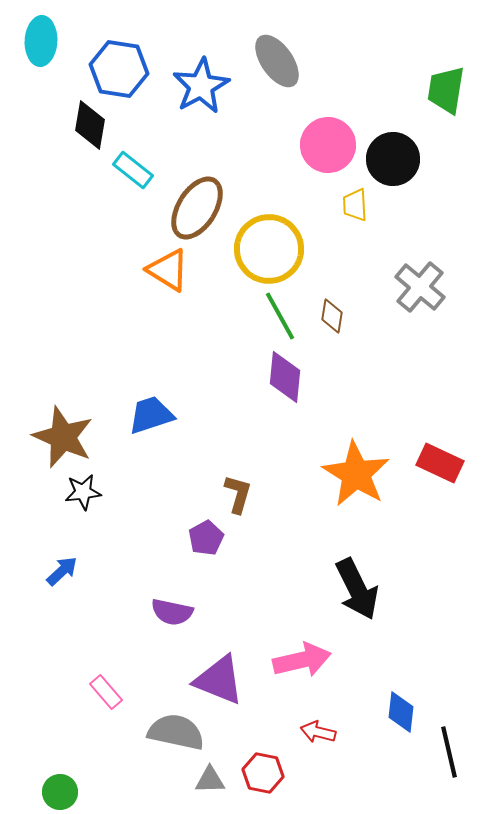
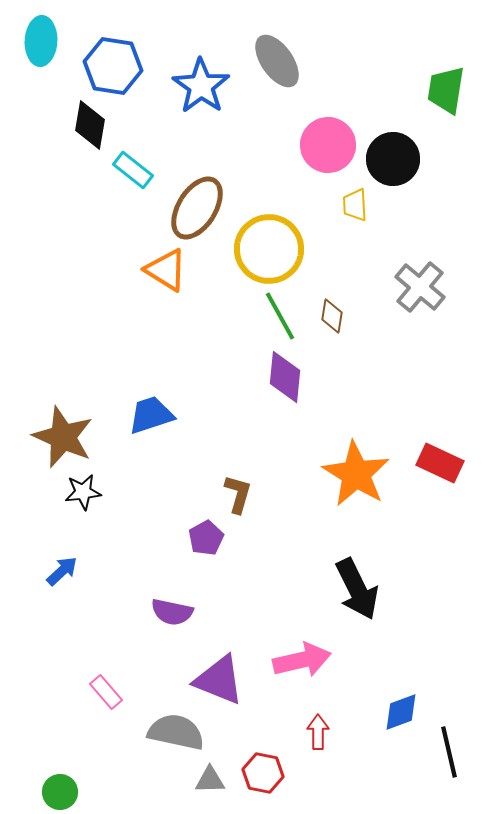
blue hexagon: moved 6 px left, 3 px up
blue star: rotated 8 degrees counterclockwise
orange triangle: moved 2 px left
blue diamond: rotated 63 degrees clockwise
red arrow: rotated 76 degrees clockwise
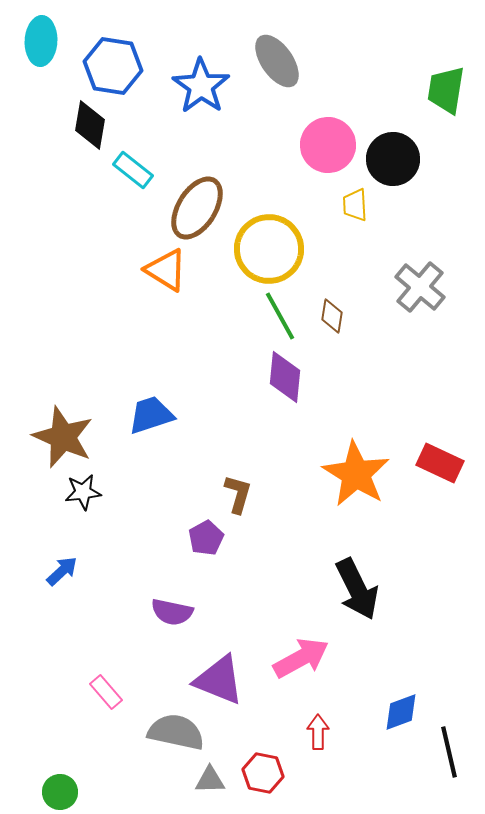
pink arrow: moved 1 px left, 2 px up; rotated 16 degrees counterclockwise
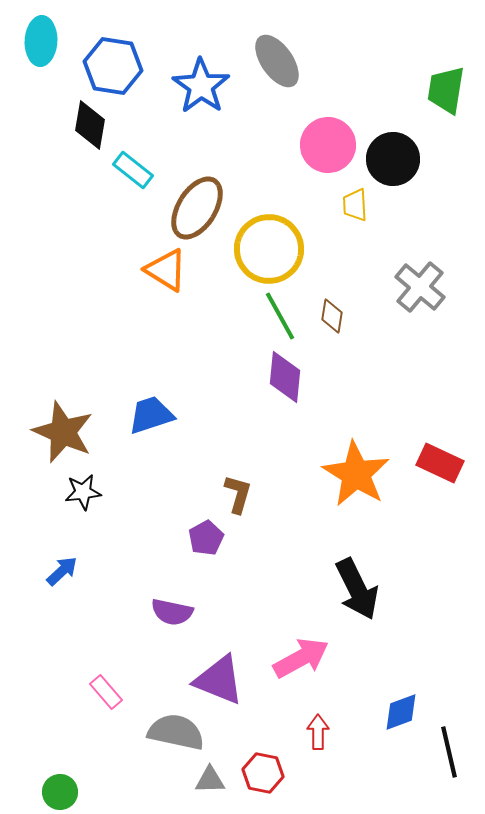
brown star: moved 5 px up
